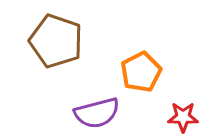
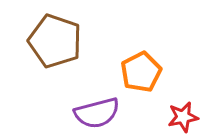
brown pentagon: moved 1 px left
red star: rotated 12 degrees counterclockwise
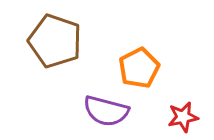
orange pentagon: moved 2 px left, 4 px up
purple semicircle: moved 9 px right, 2 px up; rotated 30 degrees clockwise
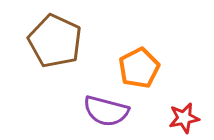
brown pentagon: rotated 6 degrees clockwise
red star: moved 1 px right, 1 px down
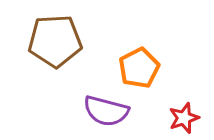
brown pentagon: rotated 28 degrees counterclockwise
red star: rotated 8 degrees counterclockwise
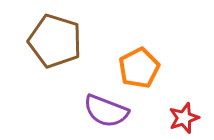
brown pentagon: rotated 20 degrees clockwise
purple semicircle: rotated 6 degrees clockwise
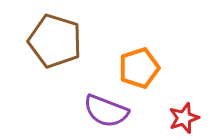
orange pentagon: rotated 9 degrees clockwise
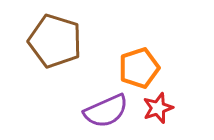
purple semicircle: rotated 45 degrees counterclockwise
red star: moved 26 px left, 10 px up
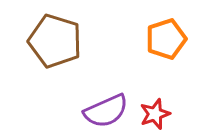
orange pentagon: moved 27 px right, 29 px up
red star: moved 3 px left, 6 px down
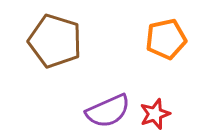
orange pentagon: rotated 6 degrees clockwise
purple semicircle: moved 2 px right
